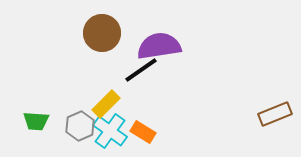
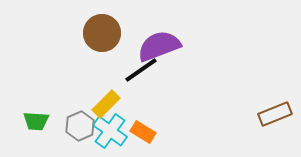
purple semicircle: rotated 12 degrees counterclockwise
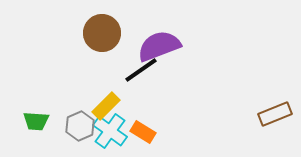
yellow rectangle: moved 2 px down
